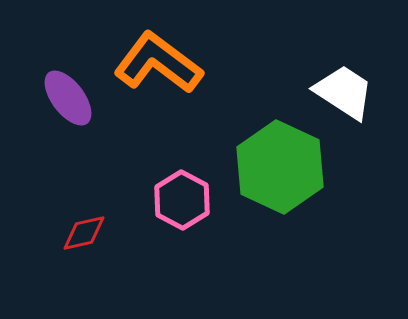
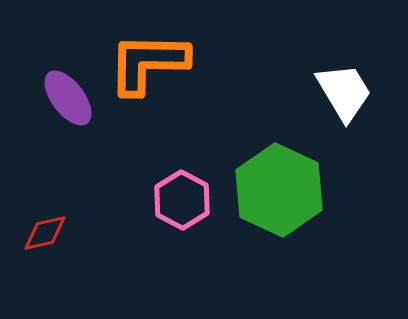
orange L-shape: moved 10 px left; rotated 36 degrees counterclockwise
white trapezoid: rotated 26 degrees clockwise
green hexagon: moved 1 px left, 23 px down
red diamond: moved 39 px left
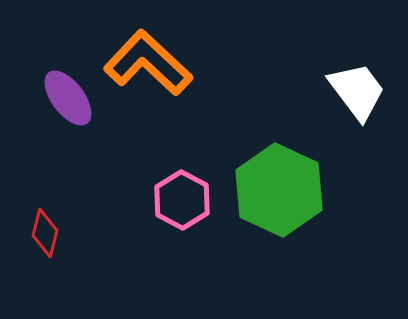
orange L-shape: rotated 42 degrees clockwise
white trapezoid: moved 13 px right, 1 px up; rotated 6 degrees counterclockwise
red diamond: rotated 63 degrees counterclockwise
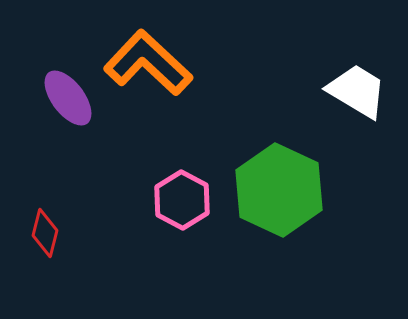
white trapezoid: rotated 22 degrees counterclockwise
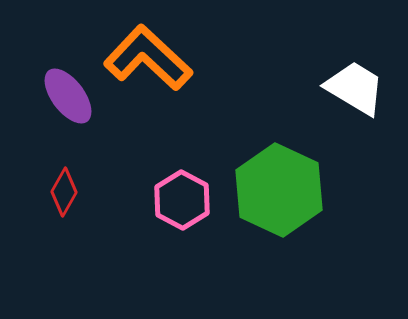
orange L-shape: moved 5 px up
white trapezoid: moved 2 px left, 3 px up
purple ellipse: moved 2 px up
red diamond: moved 19 px right, 41 px up; rotated 15 degrees clockwise
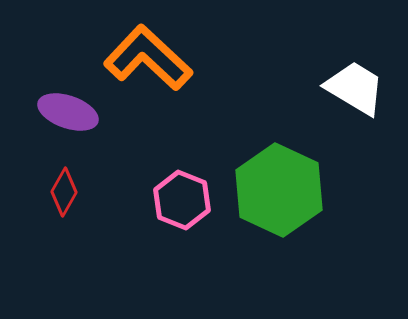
purple ellipse: moved 16 px down; rotated 34 degrees counterclockwise
pink hexagon: rotated 6 degrees counterclockwise
